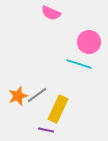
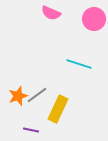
pink circle: moved 5 px right, 23 px up
purple line: moved 15 px left
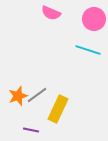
cyan line: moved 9 px right, 14 px up
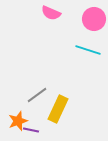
orange star: moved 25 px down
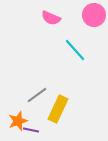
pink semicircle: moved 5 px down
pink circle: moved 4 px up
cyan line: moved 13 px left; rotated 30 degrees clockwise
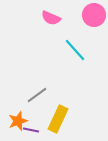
yellow rectangle: moved 10 px down
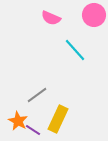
orange star: rotated 24 degrees counterclockwise
purple line: moved 2 px right; rotated 21 degrees clockwise
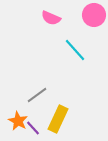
purple line: moved 2 px up; rotated 14 degrees clockwise
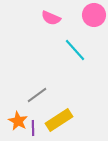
yellow rectangle: moved 1 px right, 1 px down; rotated 32 degrees clockwise
purple line: rotated 42 degrees clockwise
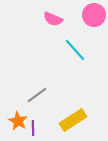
pink semicircle: moved 2 px right, 1 px down
yellow rectangle: moved 14 px right
